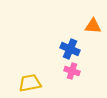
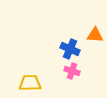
orange triangle: moved 2 px right, 9 px down
yellow trapezoid: rotated 10 degrees clockwise
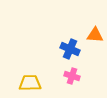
pink cross: moved 5 px down
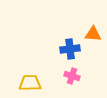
orange triangle: moved 2 px left, 1 px up
blue cross: rotated 30 degrees counterclockwise
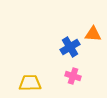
blue cross: moved 2 px up; rotated 24 degrees counterclockwise
pink cross: moved 1 px right
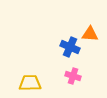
orange triangle: moved 3 px left
blue cross: rotated 36 degrees counterclockwise
